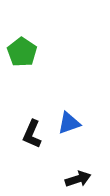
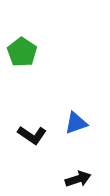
blue triangle: moved 7 px right
black L-shape: moved 1 px down; rotated 80 degrees counterclockwise
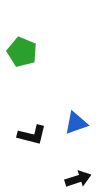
green pentagon: rotated 12 degrees counterclockwise
black L-shape: rotated 20 degrees counterclockwise
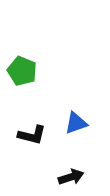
green pentagon: moved 19 px down
black arrow: moved 7 px left, 2 px up
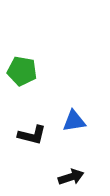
green pentagon: rotated 12 degrees counterclockwise
blue triangle: moved 2 px left, 2 px up; rotated 10 degrees clockwise
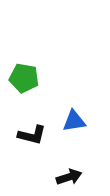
green pentagon: moved 2 px right, 7 px down
black arrow: moved 2 px left
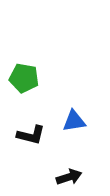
black L-shape: moved 1 px left
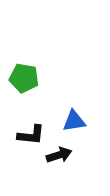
black L-shape: rotated 8 degrees counterclockwise
black arrow: moved 10 px left, 22 px up
